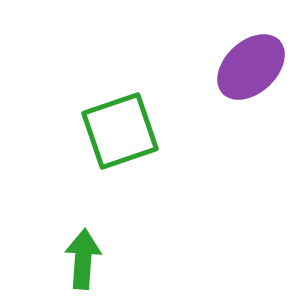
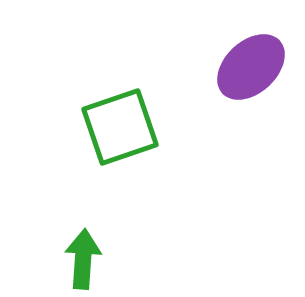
green square: moved 4 px up
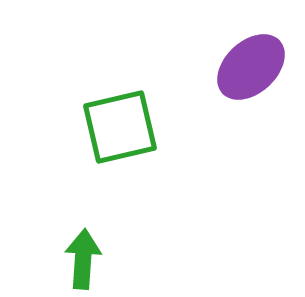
green square: rotated 6 degrees clockwise
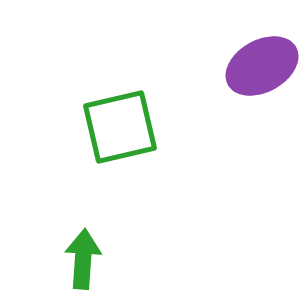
purple ellipse: moved 11 px right, 1 px up; rotated 14 degrees clockwise
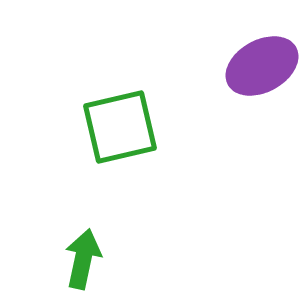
green arrow: rotated 8 degrees clockwise
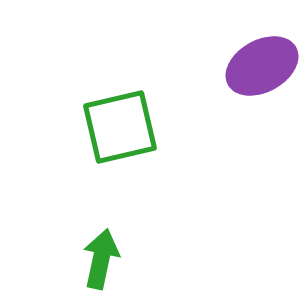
green arrow: moved 18 px right
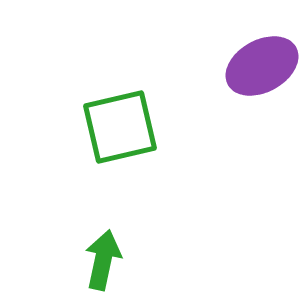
green arrow: moved 2 px right, 1 px down
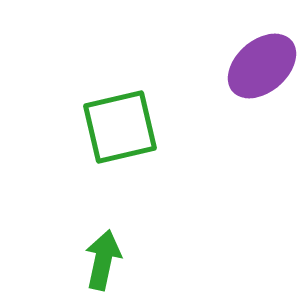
purple ellipse: rotated 12 degrees counterclockwise
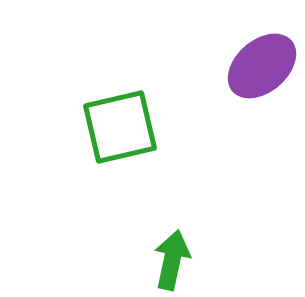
green arrow: moved 69 px right
